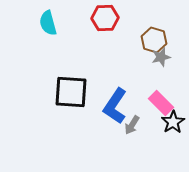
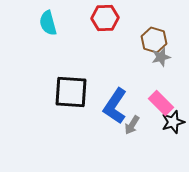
black star: rotated 15 degrees clockwise
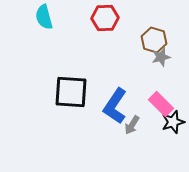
cyan semicircle: moved 4 px left, 6 px up
pink rectangle: moved 1 px down
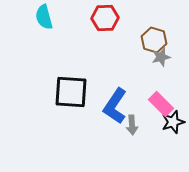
gray arrow: rotated 36 degrees counterclockwise
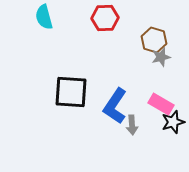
pink rectangle: rotated 15 degrees counterclockwise
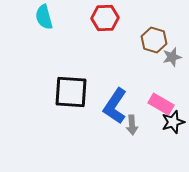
gray star: moved 11 px right
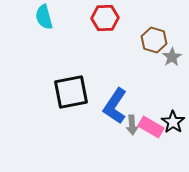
gray star: rotated 18 degrees counterclockwise
black square: rotated 15 degrees counterclockwise
pink rectangle: moved 10 px left, 23 px down
black star: rotated 20 degrees counterclockwise
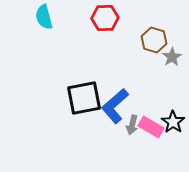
black square: moved 13 px right, 6 px down
blue L-shape: rotated 15 degrees clockwise
gray arrow: rotated 18 degrees clockwise
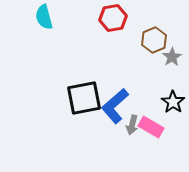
red hexagon: moved 8 px right; rotated 8 degrees counterclockwise
brown hexagon: rotated 20 degrees clockwise
black star: moved 20 px up
